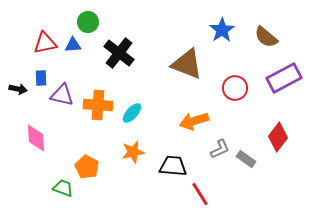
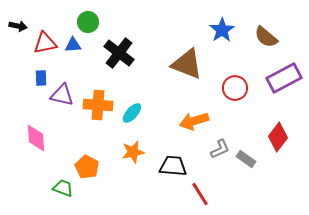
black arrow: moved 63 px up
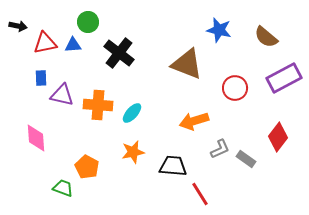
blue star: moved 3 px left; rotated 25 degrees counterclockwise
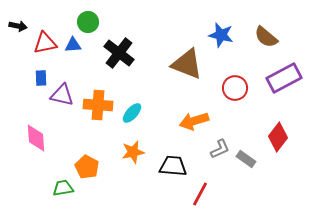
blue star: moved 2 px right, 5 px down
green trapezoid: rotated 30 degrees counterclockwise
red line: rotated 60 degrees clockwise
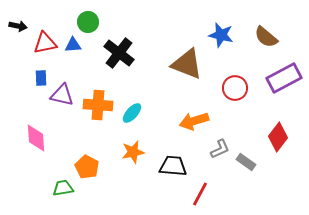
gray rectangle: moved 3 px down
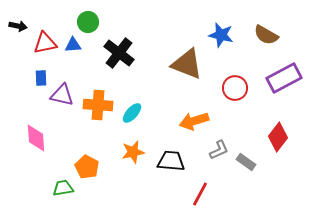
brown semicircle: moved 2 px up; rotated 10 degrees counterclockwise
gray L-shape: moved 1 px left, 1 px down
black trapezoid: moved 2 px left, 5 px up
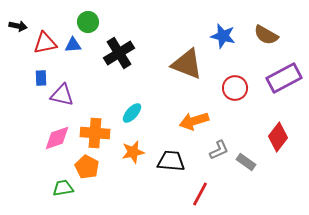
blue star: moved 2 px right, 1 px down
black cross: rotated 20 degrees clockwise
orange cross: moved 3 px left, 28 px down
pink diamond: moved 21 px right; rotated 76 degrees clockwise
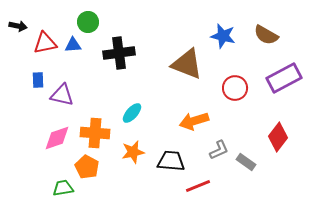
black cross: rotated 24 degrees clockwise
blue rectangle: moved 3 px left, 2 px down
red line: moved 2 px left, 8 px up; rotated 40 degrees clockwise
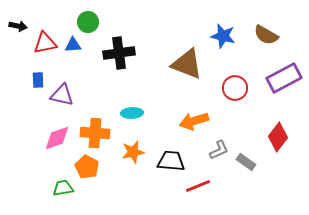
cyan ellipse: rotated 45 degrees clockwise
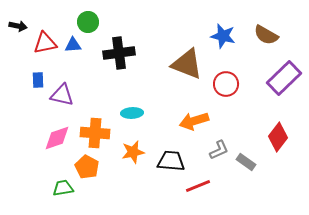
purple rectangle: rotated 16 degrees counterclockwise
red circle: moved 9 px left, 4 px up
